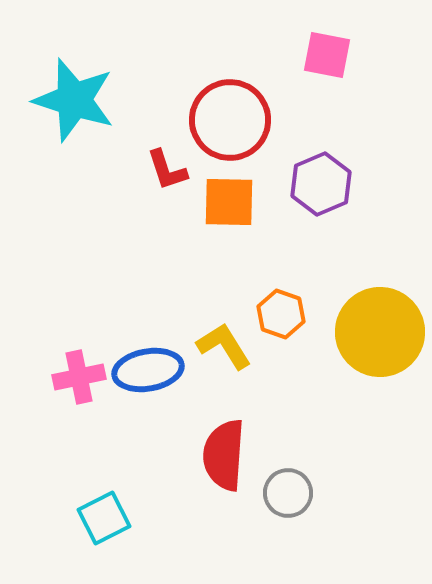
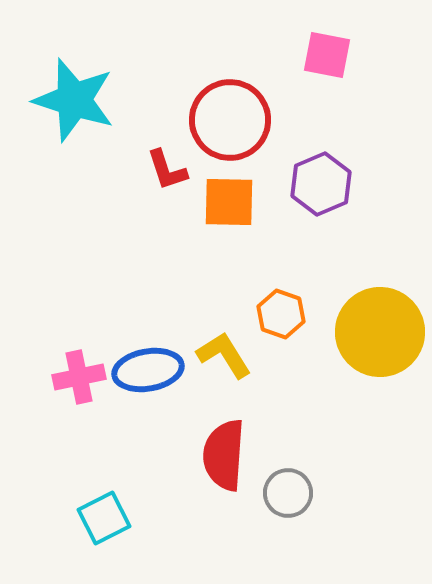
yellow L-shape: moved 9 px down
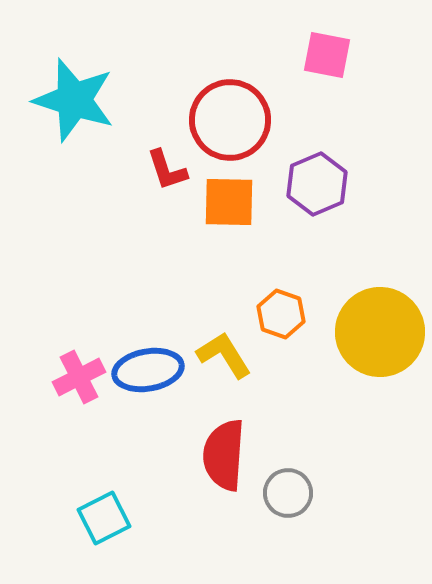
purple hexagon: moved 4 px left
pink cross: rotated 15 degrees counterclockwise
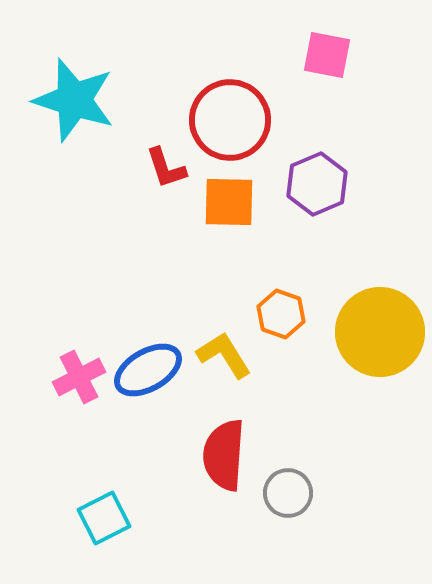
red L-shape: moved 1 px left, 2 px up
blue ellipse: rotated 20 degrees counterclockwise
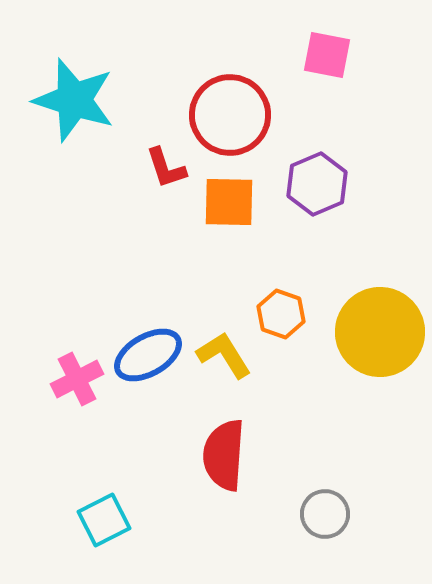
red circle: moved 5 px up
blue ellipse: moved 15 px up
pink cross: moved 2 px left, 2 px down
gray circle: moved 37 px right, 21 px down
cyan square: moved 2 px down
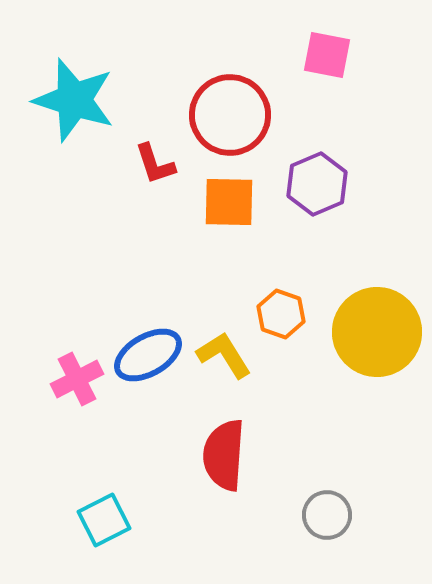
red L-shape: moved 11 px left, 4 px up
yellow circle: moved 3 px left
gray circle: moved 2 px right, 1 px down
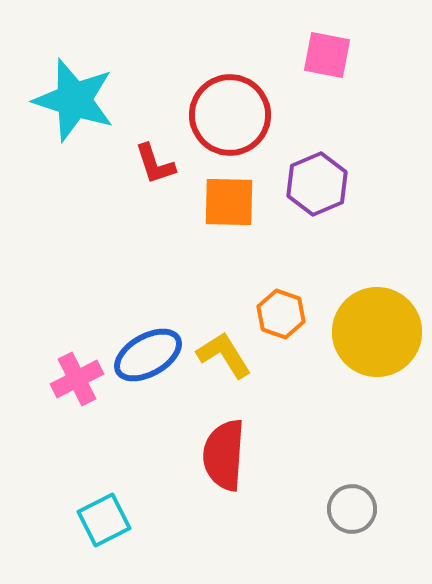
gray circle: moved 25 px right, 6 px up
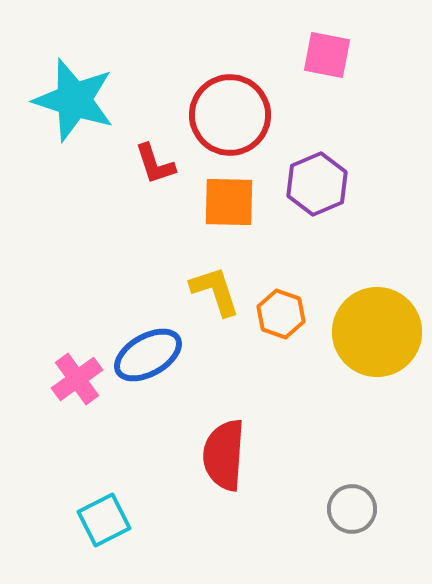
yellow L-shape: moved 9 px left, 64 px up; rotated 14 degrees clockwise
pink cross: rotated 9 degrees counterclockwise
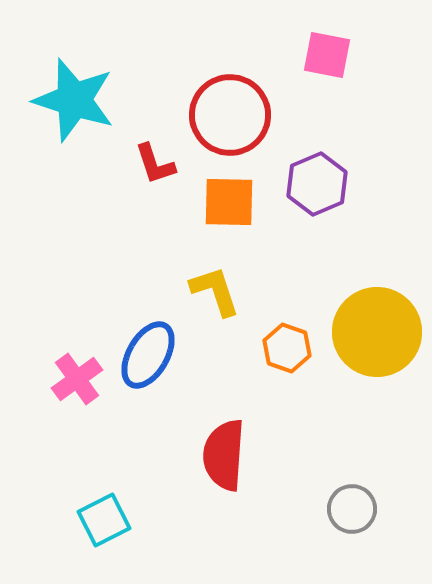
orange hexagon: moved 6 px right, 34 px down
blue ellipse: rotated 30 degrees counterclockwise
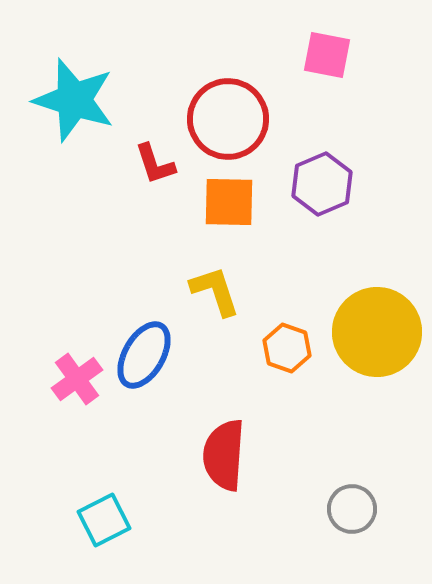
red circle: moved 2 px left, 4 px down
purple hexagon: moved 5 px right
blue ellipse: moved 4 px left
